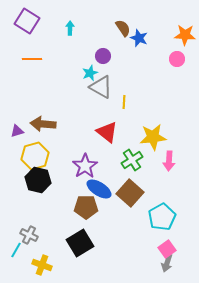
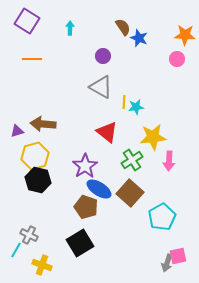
brown semicircle: moved 1 px up
cyan star: moved 46 px right, 34 px down; rotated 14 degrees clockwise
brown pentagon: rotated 20 degrees clockwise
pink square: moved 11 px right, 7 px down; rotated 24 degrees clockwise
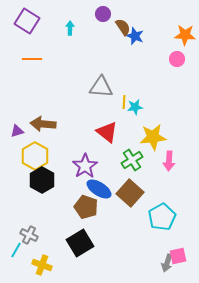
blue star: moved 4 px left, 2 px up
purple circle: moved 42 px up
gray triangle: rotated 25 degrees counterclockwise
cyan star: moved 1 px left
yellow hexagon: rotated 16 degrees counterclockwise
black hexagon: moved 4 px right; rotated 15 degrees clockwise
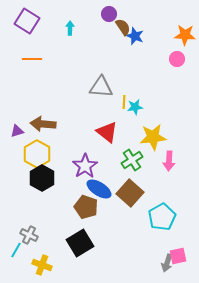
purple circle: moved 6 px right
yellow hexagon: moved 2 px right, 2 px up
black hexagon: moved 2 px up
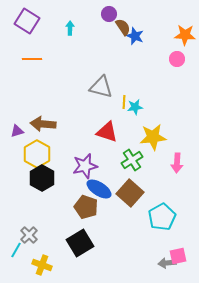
gray triangle: rotated 10 degrees clockwise
red triangle: rotated 20 degrees counterclockwise
pink arrow: moved 8 px right, 2 px down
purple star: rotated 20 degrees clockwise
gray cross: rotated 18 degrees clockwise
gray arrow: rotated 66 degrees clockwise
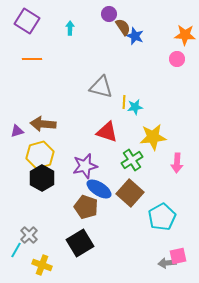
yellow hexagon: moved 3 px right, 1 px down; rotated 16 degrees clockwise
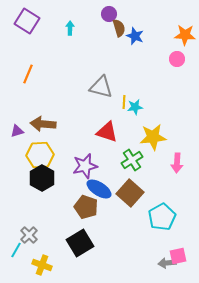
brown semicircle: moved 4 px left, 1 px down; rotated 18 degrees clockwise
orange line: moved 4 px left, 15 px down; rotated 66 degrees counterclockwise
yellow hexagon: rotated 12 degrees clockwise
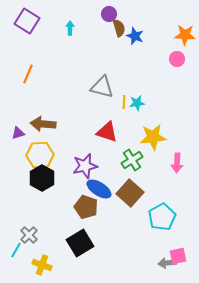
gray triangle: moved 1 px right
cyan star: moved 2 px right, 4 px up
purple triangle: moved 1 px right, 2 px down
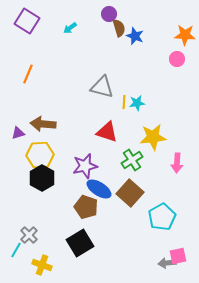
cyan arrow: rotated 128 degrees counterclockwise
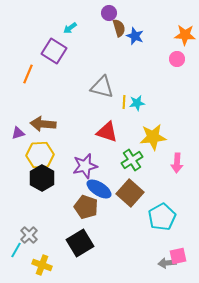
purple circle: moved 1 px up
purple square: moved 27 px right, 30 px down
